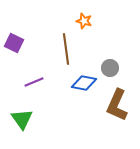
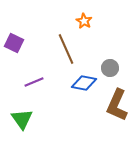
orange star: rotated 14 degrees clockwise
brown line: rotated 16 degrees counterclockwise
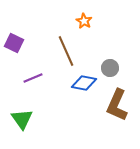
brown line: moved 2 px down
purple line: moved 1 px left, 4 px up
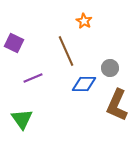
blue diamond: moved 1 px down; rotated 10 degrees counterclockwise
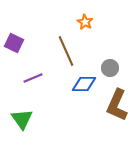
orange star: moved 1 px right, 1 px down
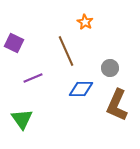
blue diamond: moved 3 px left, 5 px down
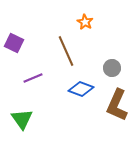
gray circle: moved 2 px right
blue diamond: rotated 20 degrees clockwise
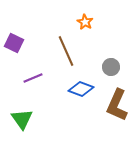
gray circle: moved 1 px left, 1 px up
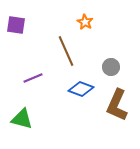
purple square: moved 2 px right, 18 px up; rotated 18 degrees counterclockwise
green triangle: rotated 40 degrees counterclockwise
